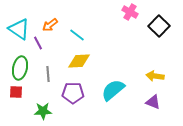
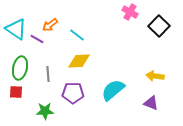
cyan triangle: moved 3 px left
purple line: moved 1 px left, 4 px up; rotated 32 degrees counterclockwise
purple triangle: moved 2 px left, 1 px down
green star: moved 2 px right
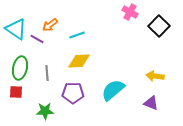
cyan line: rotated 56 degrees counterclockwise
gray line: moved 1 px left, 1 px up
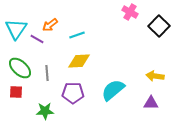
cyan triangle: rotated 30 degrees clockwise
green ellipse: rotated 60 degrees counterclockwise
purple triangle: rotated 21 degrees counterclockwise
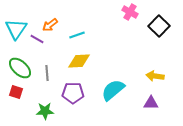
red square: rotated 16 degrees clockwise
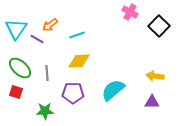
purple triangle: moved 1 px right, 1 px up
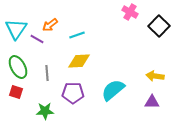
green ellipse: moved 2 px left, 1 px up; rotated 20 degrees clockwise
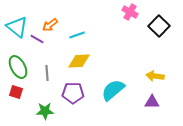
cyan triangle: moved 1 px right, 2 px up; rotated 25 degrees counterclockwise
